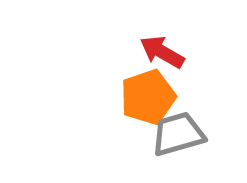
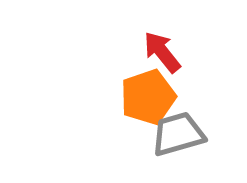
red arrow: rotated 21 degrees clockwise
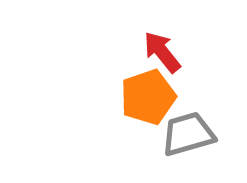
gray trapezoid: moved 10 px right
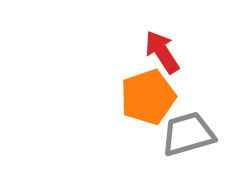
red arrow: rotated 6 degrees clockwise
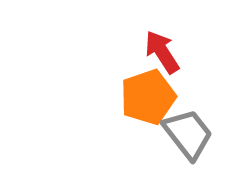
gray trapezoid: rotated 68 degrees clockwise
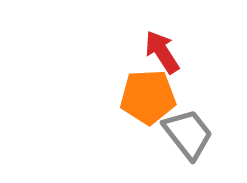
orange pentagon: rotated 16 degrees clockwise
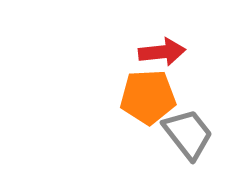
red arrow: rotated 117 degrees clockwise
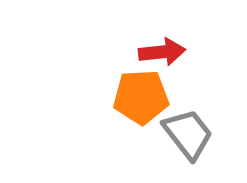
orange pentagon: moved 7 px left
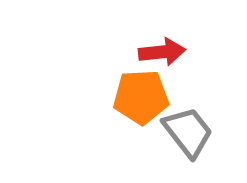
gray trapezoid: moved 2 px up
